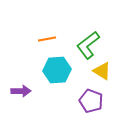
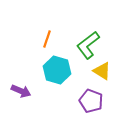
orange line: rotated 60 degrees counterclockwise
cyan hexagon: rotated 20 degrees clockwise
purple arrow: rotated 24 degrees clockwise
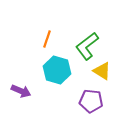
green L-shape: moved 1 px left, 1 px down
purple pentagon: rotated 15 degrees counterclockwise
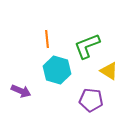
orange line: rotated 24 degrees counterclockwise
green L-shape: rotated 16 degrees clockwise
yellow triangle: moved 7 px right
purple pentagon: moved 1 px up
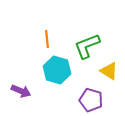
purple pentagon: rotated 10 degrees clockwise
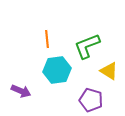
cyan hexagon: rotated 24 degrees counterclockwise
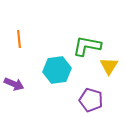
orange line: moved 28 px left
green L-shape: rotated 32 degrees clockwise
yellow triangle: moved 5 px up; rotated 30 degrees clockwise
purple arrow: moved 7 px left, 7 px up
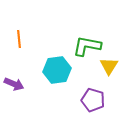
purple pentagon: moved 2 px right
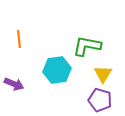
yellow triangle: moved 6 px left, 8 px down
purple pentagon: moved 7 px right
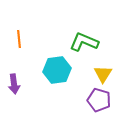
green L-shape: moved 3 px left, 4 px up; rotated 12 degrees clockwise
purple arrow: rotated 60 degrees clockwise
purple pentagon: moved 1 px left
